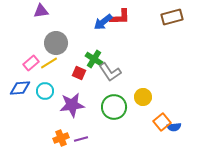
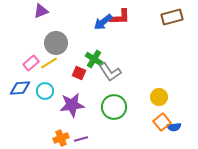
purple triangle: rotated 14 degrees counterclockwise
yellow circle: moved 16 px right
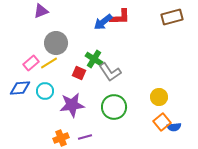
purple line: moved 4 px right, 2 px up
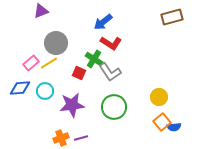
red L-shape: moved 9 px left, 26 px down; rotated 35 degrees clockwise
purple line: moved 4 px left, 1 px down
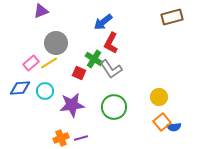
red L-shape: rotated 85 degrees clockwise
gray L-shape: moved 1 px right, 3 px up
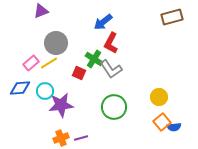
purple star: moved 11 px left
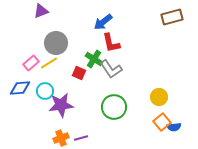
red L-shape: rotated 40 degrees counterclockwise
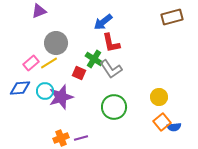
purple triangle: moved 2 px left
purple star: moved 8 px up; rotated 10 degrees counterclockwise
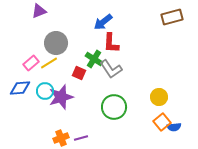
red L-shape: rotated 15 degrees clockwise
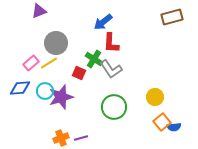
yellow circle: moved 4 px left
